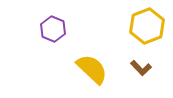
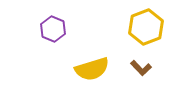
yellow hexagon: moved 1 px left, 1 px down
yellow semicircle: rotated 120 degrees clockwise
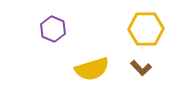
yellow hexagon: moved 2 px down; rotated 20 degrees clockwise
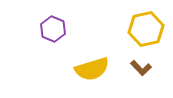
yellow hexagon: rotated 12 degrees counterclockwise
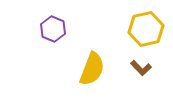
yellow semicircle: rotated 52 degrees counterclockwise
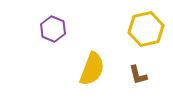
brown L-shape: moved 3 px left, 7 px down; rotated 30 degrees clockwise
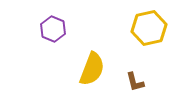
yellow hexagon: moved 3 px right, 1 px up
brown L-shape: moved 3 px left, 7 px down
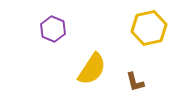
yellow semicircle: rotated 12 degrees clockwise
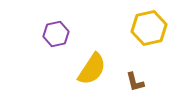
purple hexagon: moved 3 px right, 5 px down; rotated 25 degrees clockwise
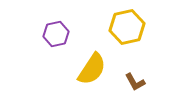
yellow hexagon: moved 22 px left, 1 px up
brown L-shape: rotated 15 degrees counterclockwise
